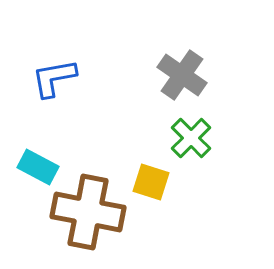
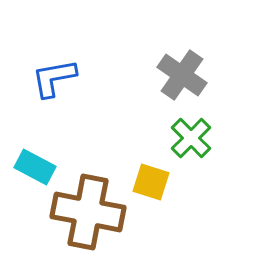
cyan rectangle: moved 3 px left
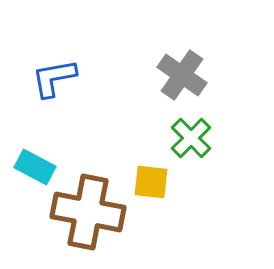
yellow square: rotated 12 degrees counterclockwise
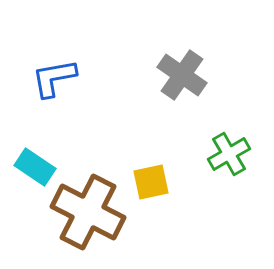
green cross: moved 38 px right, 16 px down; rotated 15 degrees clockwise
cyan rectangle: rotated 6 degrees clockwise
yellow square: rotated 18 degrees counterclockwise
brown cross: rotated 16 degrees clockwise
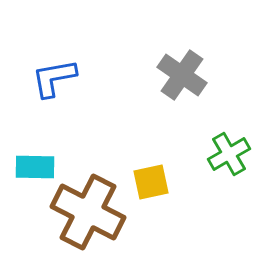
cyan rectangle: rotated 33 degrees counterclockwise
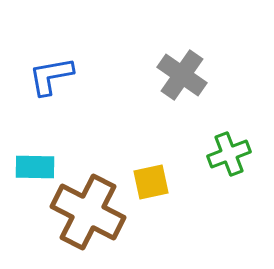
blue L-shape: moved 3 px left, 2 px up
green cross: rotated 9 degrees clockwise
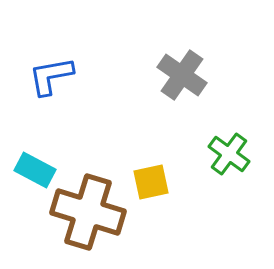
green cross: rotated 33 degrees counterclockwise
cyan rectangle: moved 3 px down; rotated 27 degrees clockwise
brown cross: rotated 10 degrees counterclockwise
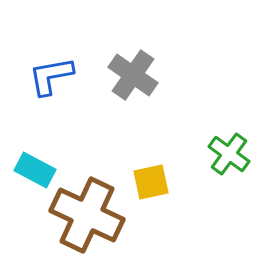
gray cross: moved 49 px left
brown cross: moved 1 px left, 3 px down; rotated 8 degrees clockwise
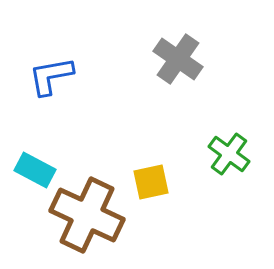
gray cross: moved 45 px right, 16 px up
